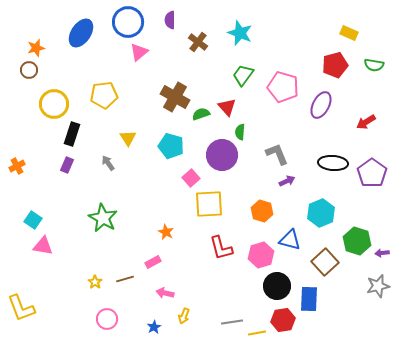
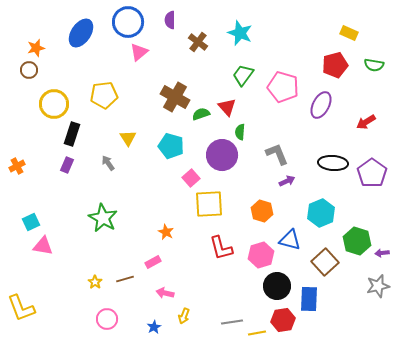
cyan square at (33, 220): moved 2 px left, 2 px down; rotated 30 degrees clockwise
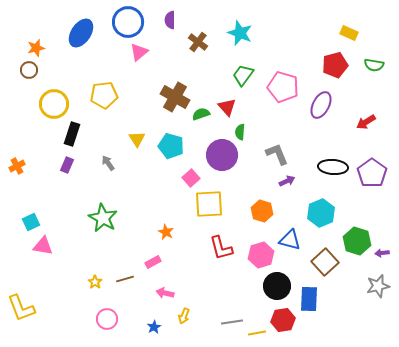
yellow triangle at (128, 138): moved 9 px right, 1 px down
black ellipse at (333, 163): moved 4 px down
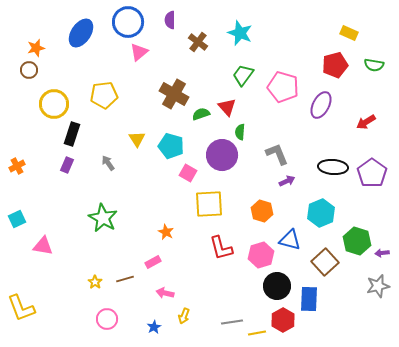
brown cross at (175, 97): moved 1 px left, 3 px up
pink square at (191, 178): moved 3 px left, 5 px up; rotated 18 degrees counterclockwise
cyan square at (31, 222): moved 14 px left, 3 px up
red hexagon at (283, 320): rotated 20 degrees counterclockwise
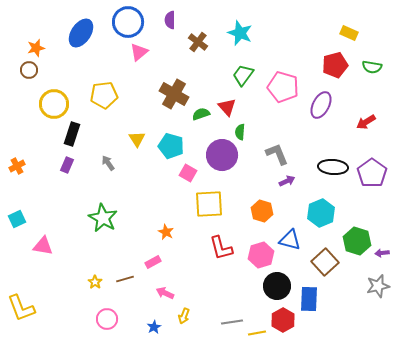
green semicircle at (374, 65): moved 2 px left, 2 px down
pink arrow at (165, 293): rotated 12 degrees clockwise
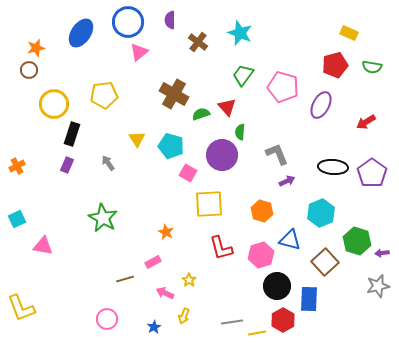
yellow star at (95, 282): moved 94 px right, 2 px up
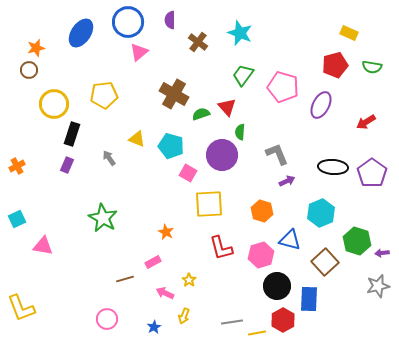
yellow triangle at (137, 139): rotated 36 degrees counterclockwise
gray arrow at (108, 163): moved 1 px right, 5 px up
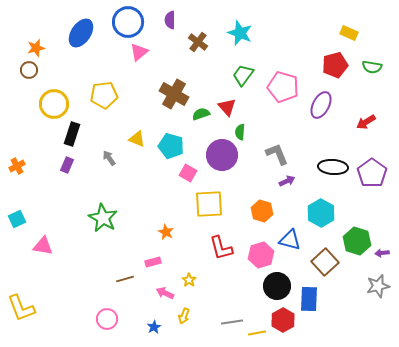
cyan hexagon at (321, 213): rotated 8 degrees counterclockwise
pink rectangle at (153, 262): rotated 14 degrees clockwise
